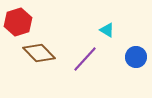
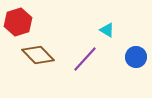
brown diamond: moved 1 px left, 2 px down
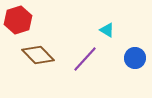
red hexagon: moved 2 px up
blue circle: moved 1 px left, 1 px down
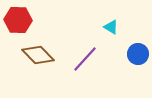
red hexagon: rotated 20 degrees clockwise
cyan triangle: moved 4 px right, 3 px up
blue circle: moved 3 px right, 4 px up
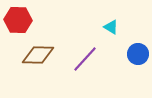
brown diamond: rotated 44 degrees counterclockwise
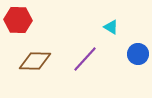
brown diamond: moved 3 px left, 6 px down
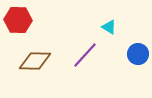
cyan triangle: moved 2 px left
purple line: moved 4 px up
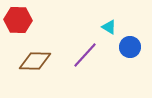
blue circle: moved 8 px left, 7 px up
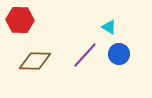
red hexagon: moved 2 px right
blue circle: moved 11 px left, 7 px down
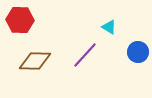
blue circle: moved 19 px right, 2 px up
